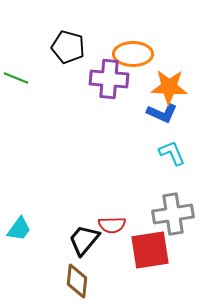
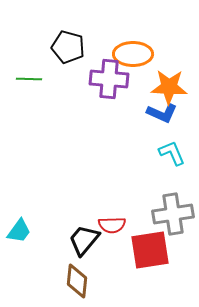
green line: moved 13 px right, 1 px down; rotated 20 degrees counterclockwise
cyan trapezoid: moved 2 px down
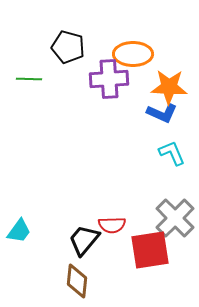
purple cross: rotated 9 degrees counterclockwise
gray cross: moved 2 px right, 4 px down; rotated 36 degrees counterclockwise
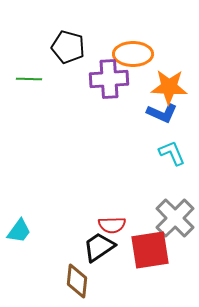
black trapezoid: moved 15 px right, 7 px down; rotated 16 degrees clockwise
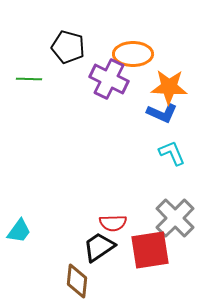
purple cross: rotated 30 degrees clockwise
red semicircle: moved 1 px right, 2 px up
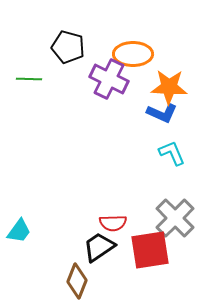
brown diamond: rotated 16 degrees clockwise
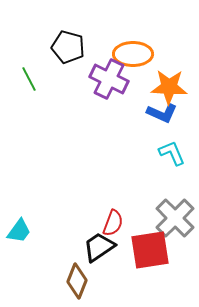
green line: rotated 60 degrees clockwise
red semicircle: rotated 68 degrees counterclockwise
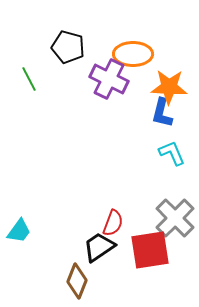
blue L-shape: rotated 80 degrees clockwise
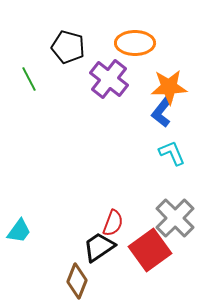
orange ellipse: moved 2 px right, 11 px up
purple cross: rotated 12 degrees clockwise
orange star: rotated 6 degrees counterclockwise
blue L-shape: moved 1 px up; rotated 24 degrees clockwise
red square: rotated 27 degrees counterclockwise
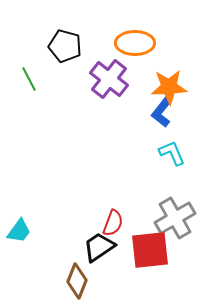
black pentagon: moved 3 px left, 1 px up
gray cross: rotated 15 degrees clockwise
red square: rotated 30 degrees clockwise
